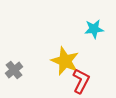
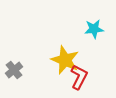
yellow star: moved 1 px up
red L-shape: moved 2 px left, 4 px up
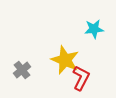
gray cross: moved 8 px right
red L-shape: moved 2 px right, 1 px down
